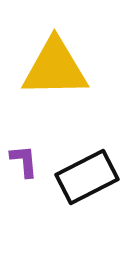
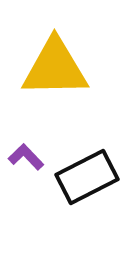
purple L-shape: moved 2 px right, 4 px up; rotated 39 degrees counterclockwise
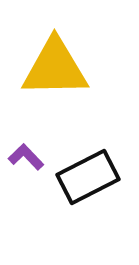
black rectangle: moved 1 px right
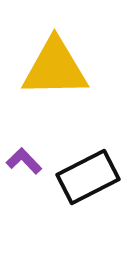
purple L-shape: moved 2 px left, 4 px down
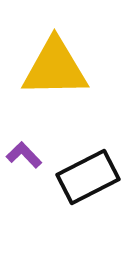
purple L-shape: moved 6 px up
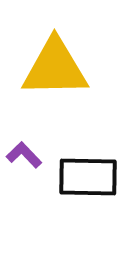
black rectangle: rotated 28 degrees clockwise
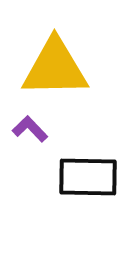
purple L-shape: moved 6 px right, 26 px up
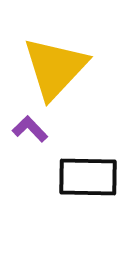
yellow triangle: rotated 46 degrees counterclockwise
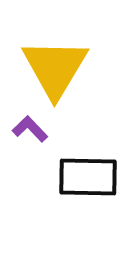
yellow triangle: rotated 12 degrees counterclockwise
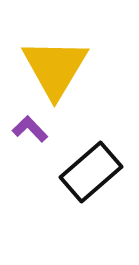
black rectangle: moved 3 px right, 5 px up; rotated 42 degrees counterclockwise
